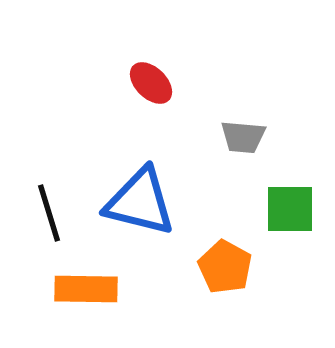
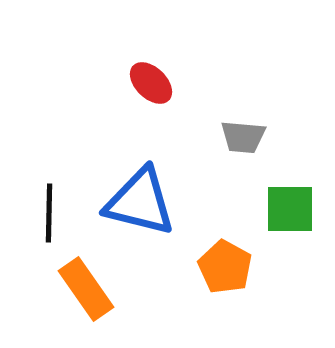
black line: rotated 18 degrees clockwise
orange rectangle: rotated 54 degrees clockwise
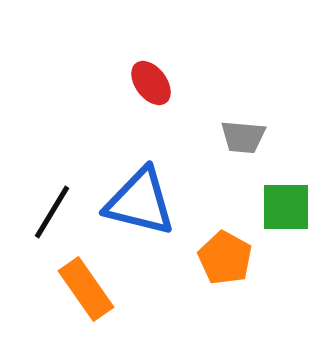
red ellipse: rotated 9 degrees clockwise
green square: moved 4 px left, 2 px up
black line: moved 3 px right, 1 px up; rotated 30 degrees clockwise
orange pentagon: moved 9 px up
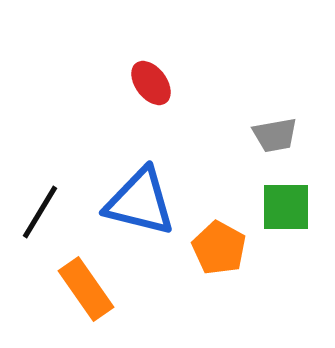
gray trapezoid: moved 32 px right, 2 px up; rotated 15 degrees counterclockwise
black line: moved 12 px left
orange pentagon: moved 6 px left, 10 px up
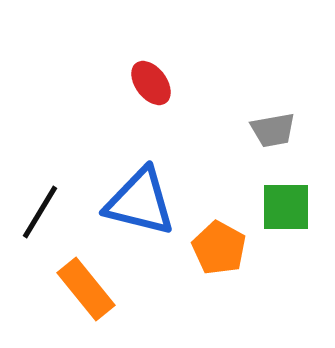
gray trapezoid: moved 2 px left, 5 px up
orange rectangle: rotated 4 degrees counterclockwise
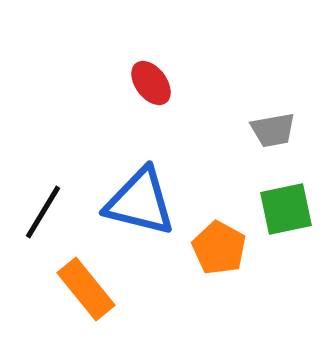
green square: moved 2 px down; rotated 12 degrees counterclockwise
black line: moved 3 px right
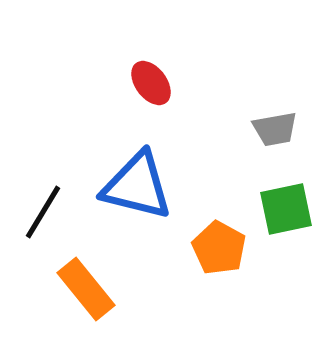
gray trapezoid: moved 2 px right, 1 px up
blue triangle: moved 3 px left, 16 px up
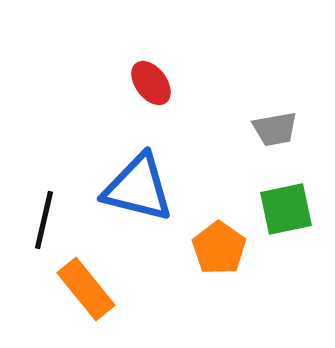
blue triangle: moved 1 px right, 2 px down
black line: moved 1 px right, 8 px down; rotated 18 degrees counterclockwise
orange pentagon: rotated 6 degrees clockwise
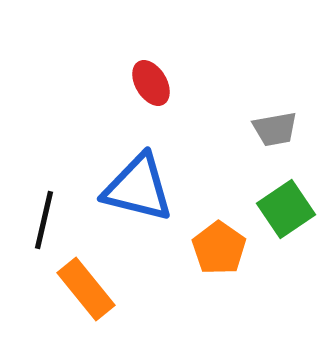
red ellipse: rotated 6 degrees clockwise
green square: rotated 22 degrees counterclockwise
